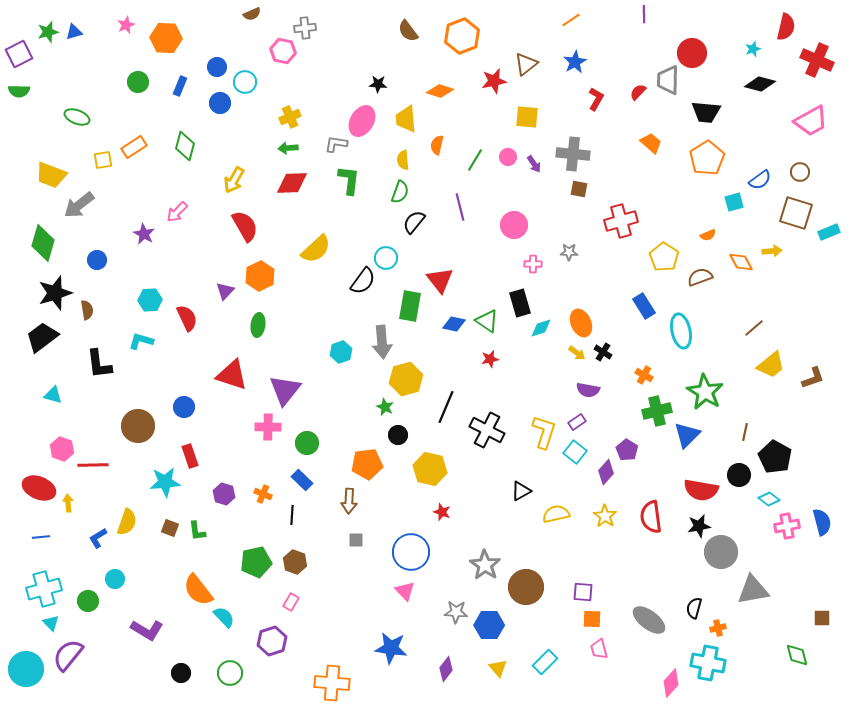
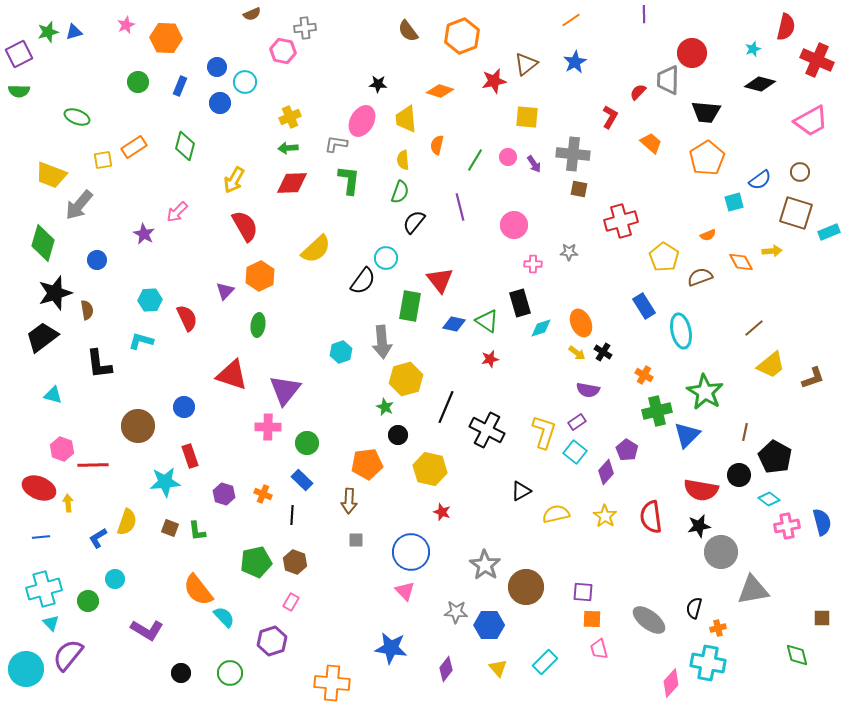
red L-shape at (596, 99): moved 14 px right, 18 px down
gray arrow at (79, 205): rotated 12 degrees counterclockwise
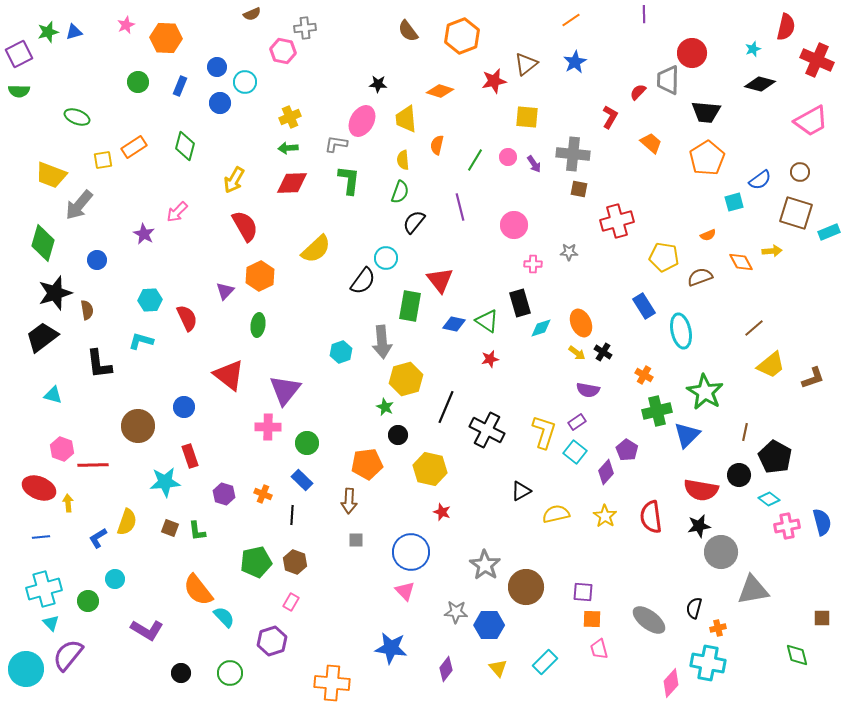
red cross at (621, 221): moved 4 px left
yellow pentagon at (664, 257): rotated 24 degrees counterclockwise
red triangle at (232, 375): moved 3 px left; rotated 20 degrees clockwise
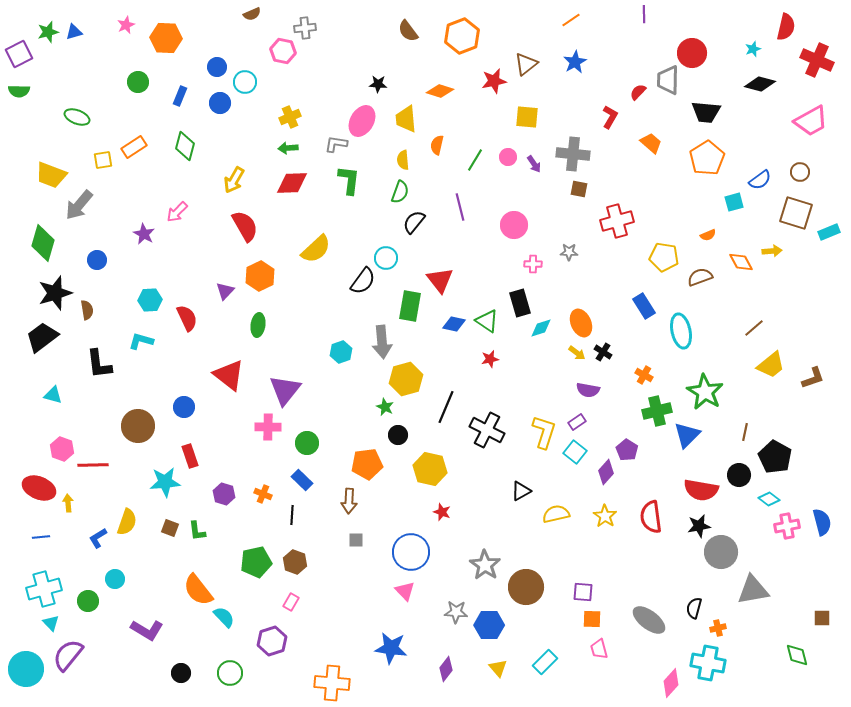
blue rectangle at (180, 86): moved 10 px down
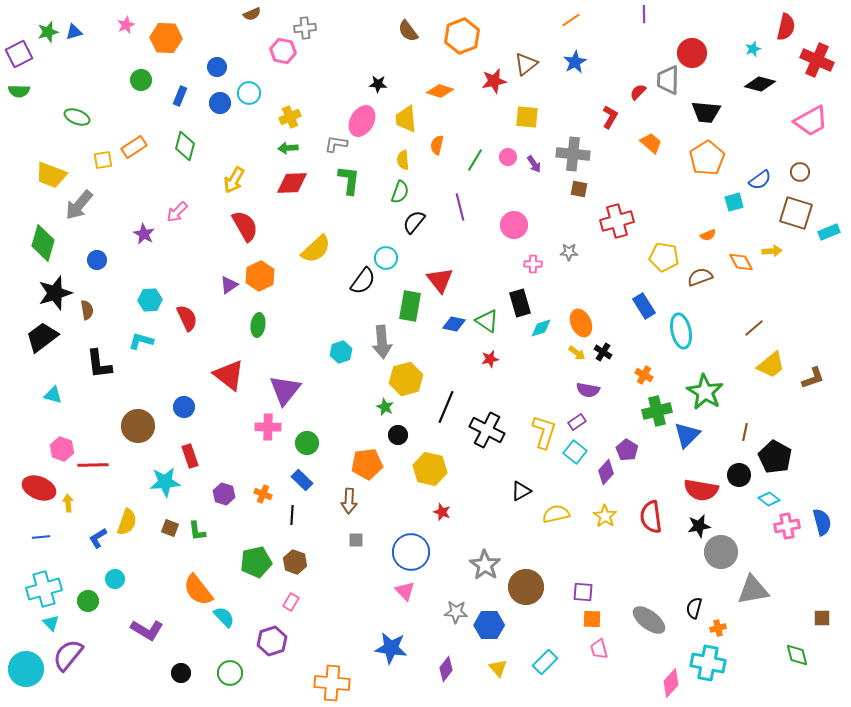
green circle at (138, 82): moved 3 px right, 2 px up
cyan circle at (245, 82): moved 4 px right, 11 px down
purple triangle at (225, 291): moved 4 px right, 6 px up; rotated 12 degrees clockwise
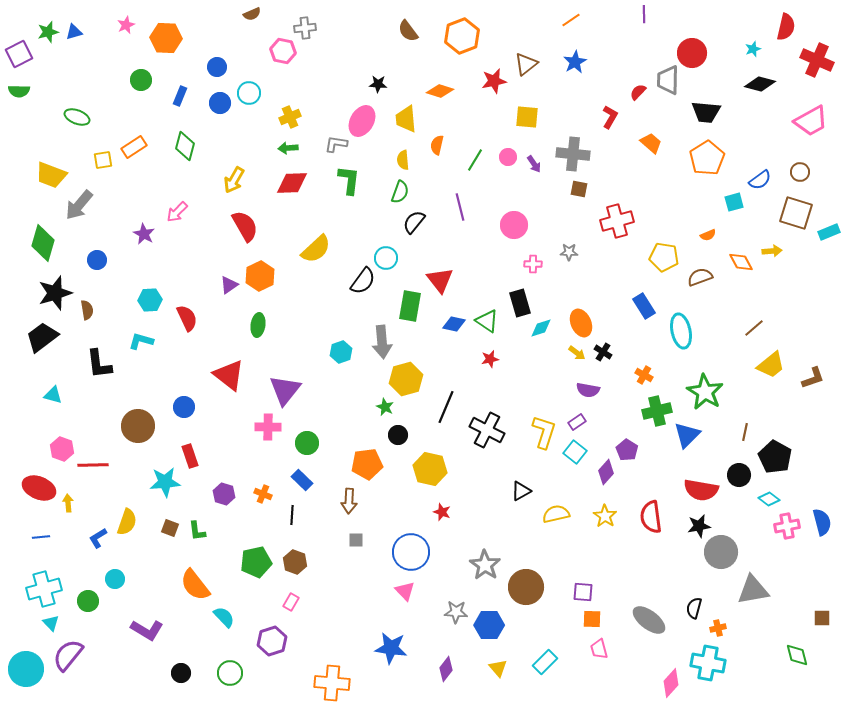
orange semicircle at (198, 590): moved 3 px left, 5 px up
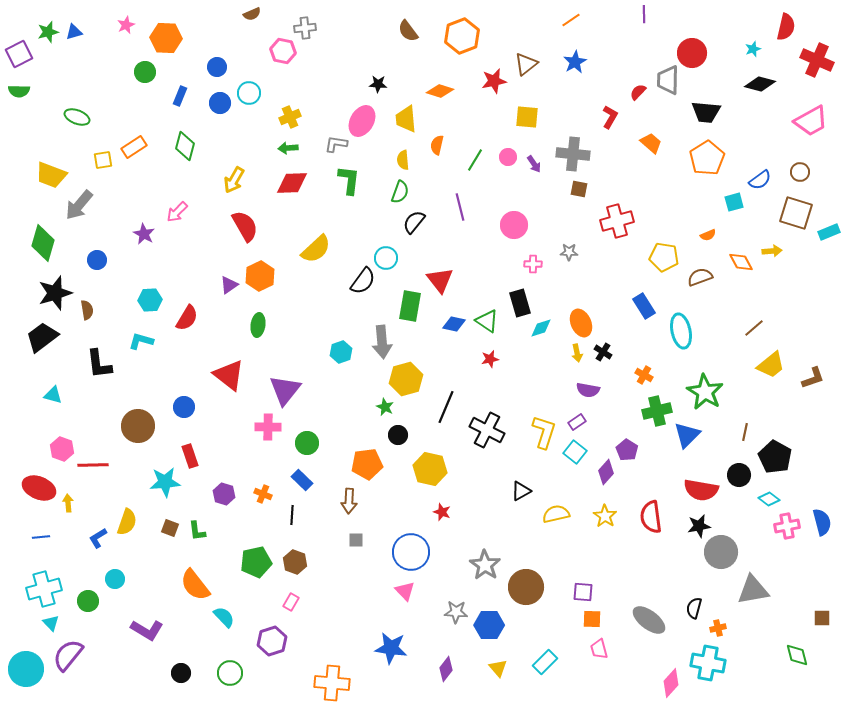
green circle at (141, 80): moved 4 px right, 8 px up
red semicircle at (187, 318): rotated 56 degrees clockwise
yellow arrow at (577, 353): rotated 42 degrees clockwise
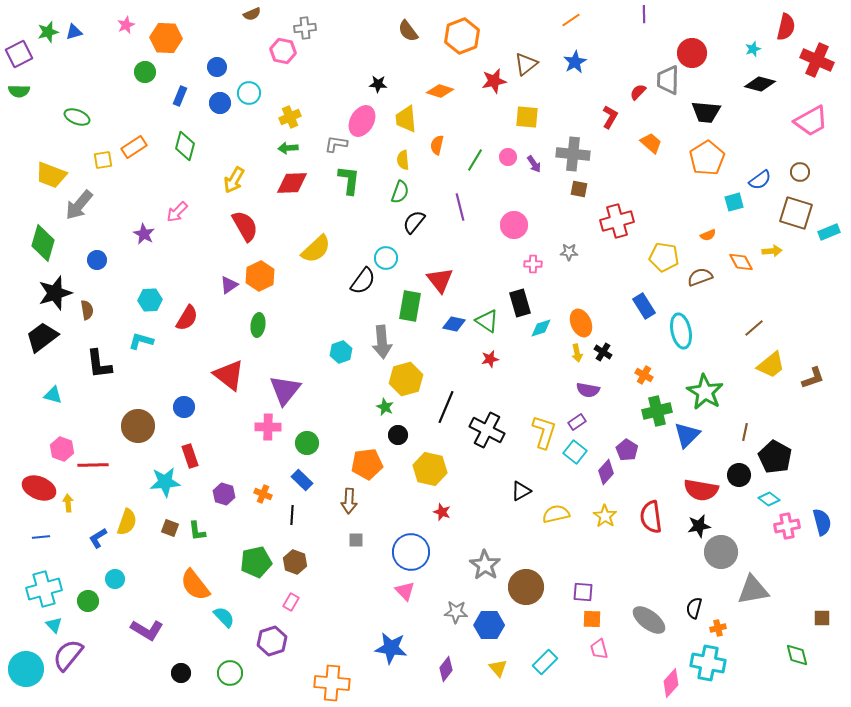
cyan triangle at (51, 623): moved 3 px right, 2 px down
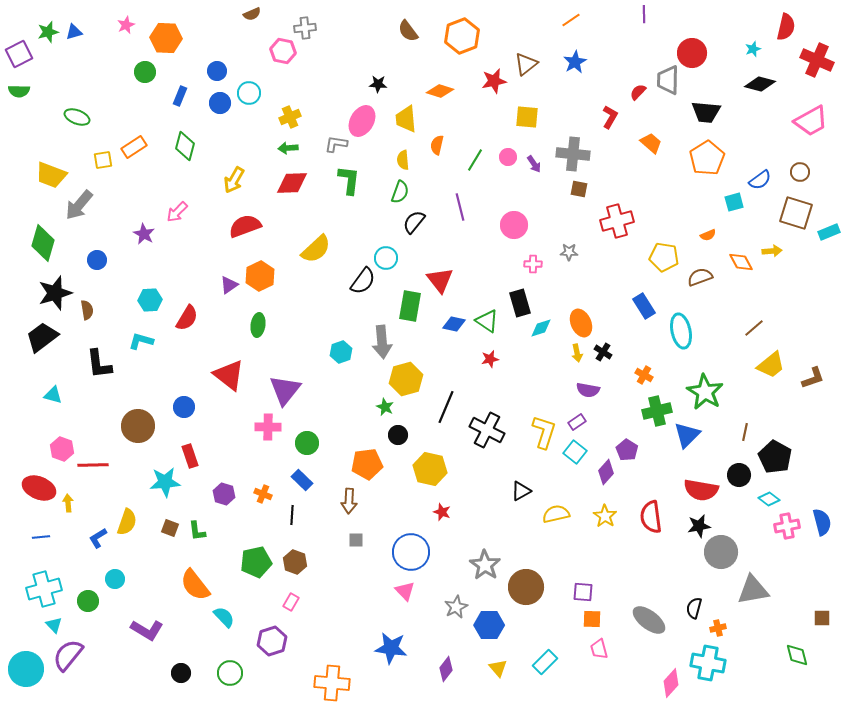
blue circle at (217, 67): moved 4 px down
red semicircle at (245, 226): rotated 80 degrees counterclockwise
gray star at (456, 612): moved 5 px up; rotated 30 degrees counterclockwise
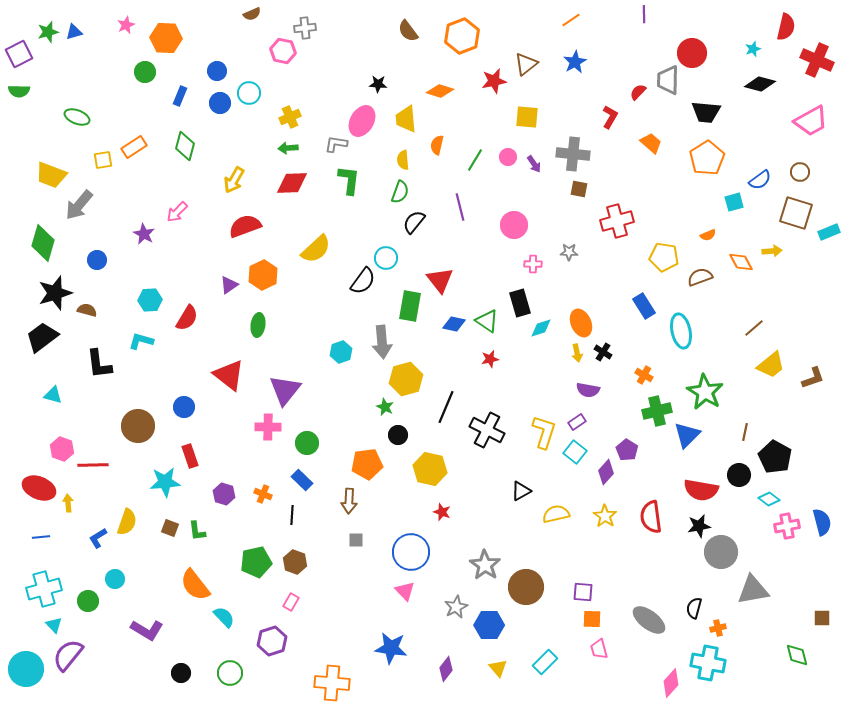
orange hexagon at (260, 276): moved 3 px right, 1 px up
brown semicircle at (87, 310): rotated 66 degrees counterclockwise
